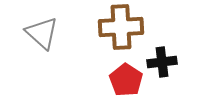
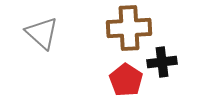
brown cross: moved 8 px right, 1 px down
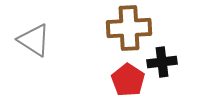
gray triangle: moved 8 px left, 7 px down; rotated 9 degrees counterclockwise
red pentagon: moved 2 px right
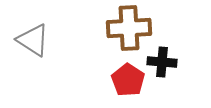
gray triangle: moved 1 px left
black cross: rotated 12 degrees clockwise
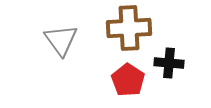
gray triangle: moved 28 px right; rotated 21 degrees clockwise
black cross: moved 7 px right, 1 px down
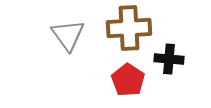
gray triangle: moved 7 px right, 5 px up
black cross: moved 4 px up
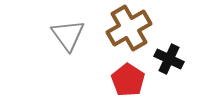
brown cross: rotated 27 degrees counterclockwise
black cross: rotated 20 degrees clockwise
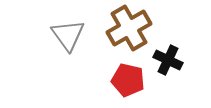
black cross: moved 1 px left, 1 px down
red pentagon: rotated 20 degrees counterclockwise
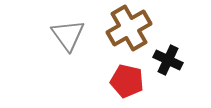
red pentagon: moved 1 px left, 1 px down
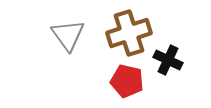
brown cross: moved 5 px down; rotated 12 degrees clockwise
